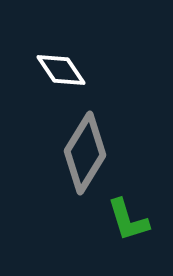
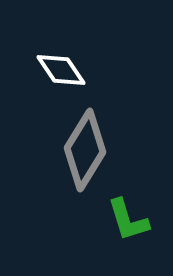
gray diamond: moved 3 px up
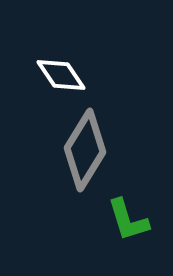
white diamond: moved 5 px down
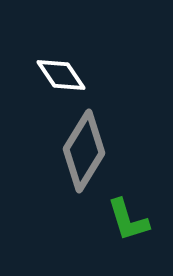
gray diamond: moved 1 px left, 1 px down
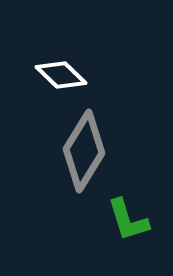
white diamond: rotated 12 degrees counterclockwise
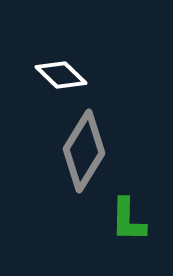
green L-shape: rotated 18 degrees clockwise
